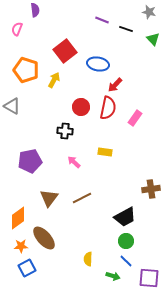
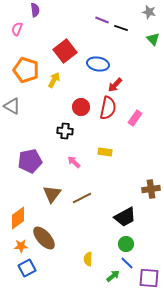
black line: moved 5 px left, 1 px up
brown triangle: moved 3 px right, 4 px up
green circle: moved 3 px down
blue line: moved 1 px right, 2 px down
green arrow: rotated 56 degrees counterclockwise
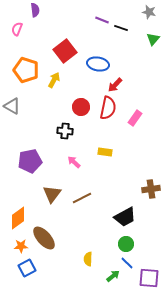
green triangle: rotated 24 degrees clockwise
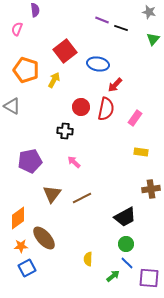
red semicircle: moved 2 px left, 1 px down
yellow rectangle: moved 36 px right
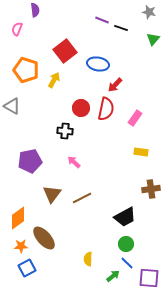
red circle: moved 1 px down
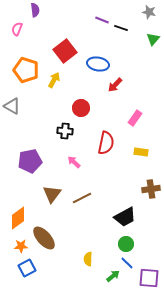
red semicircle: moved 34 px down
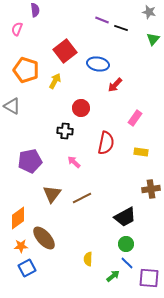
yellow arrow: moved 1 px right, 1 px down
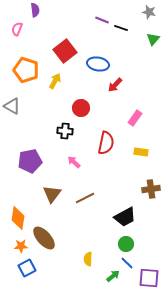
brown line: moved 3 px right
orange diamond: rotated 45 degrees counterclockwise
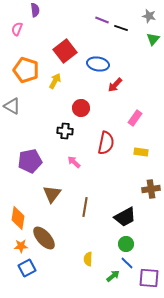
gray star: moved 4 px down
brown line: moved 9 px down; rotated 54 degrees counterclockwise
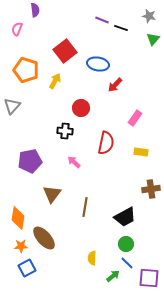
gray triangle: rotated 42 degrees clockwise
yellow semicircle: moved 4 px right, 1 px up
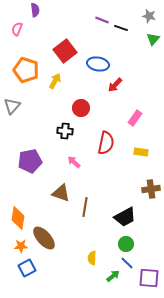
brown triangle: moved 9 px right, 1 px up; rotated 48 degrees counterclockwise
